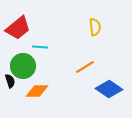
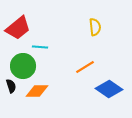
black semicircle: moved 1 px right, 5 px down
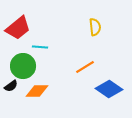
black semicircle: rotated 72 degrees clockwise
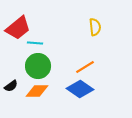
cyan line: moved 5 px left, 4 px up
green circle: moved 15 px right
blue diamond: moved 29 px left
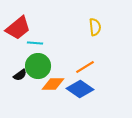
black semicircle: moved 9 px right, 11 px up
orange diamond: moved 16 px right, 7 px up
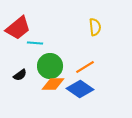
green circle: moved 12 px right
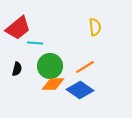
black semicircle: moved 3 px left, 6 px up; rotated 40 degrees counterclockwise
blue diamond: moved 1 px down
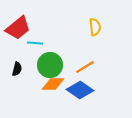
green circle: moved 1 px up
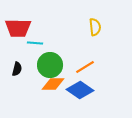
red trapezoid: rotated 40 degrees clockwise
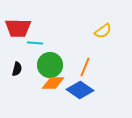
yellow semicircle: moved 8 px right, 4 px down; rotated 60 degrees clockwise
orange line: rotated 36 degrees counterclockwise
orange diamond: moved 1 px up
